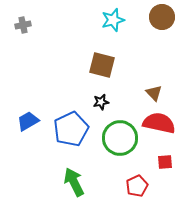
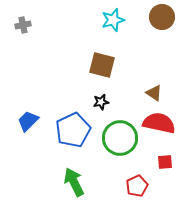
brown triangle: rotated 12 degrees counterclockwise
blue trapezoid: rotated 15 degrees counterclockwise
blue pentagon: moved 2 px right, 1 px down
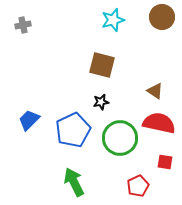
brown triangle: moved 1 px right, 2 px up
blue trapezoid: moved 1 px right, 1 px up
red square: rotated 14 degrees clockwise
red pentagon: moved 1 px right
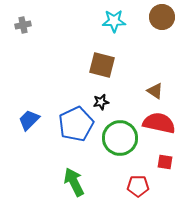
cyan star: moved 1 px right, 1 px down; rotated 15 degrees clockwise
blue pentagon: moved 3 px right, 6 px up
red pentagon: rotated 25 degrees clockwise
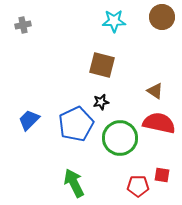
red square: moved 3 px left, 13 px down
green arrow: moved 1 px down
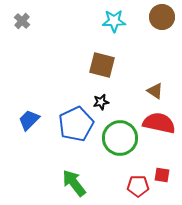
gray cross: moved 1 px left, 4 px up; rotated 35 degrees counterclockwise
green arrow: rotated 12 degrees counterclockwise
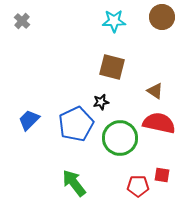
brown square: moved 10 px right, 2 px down
